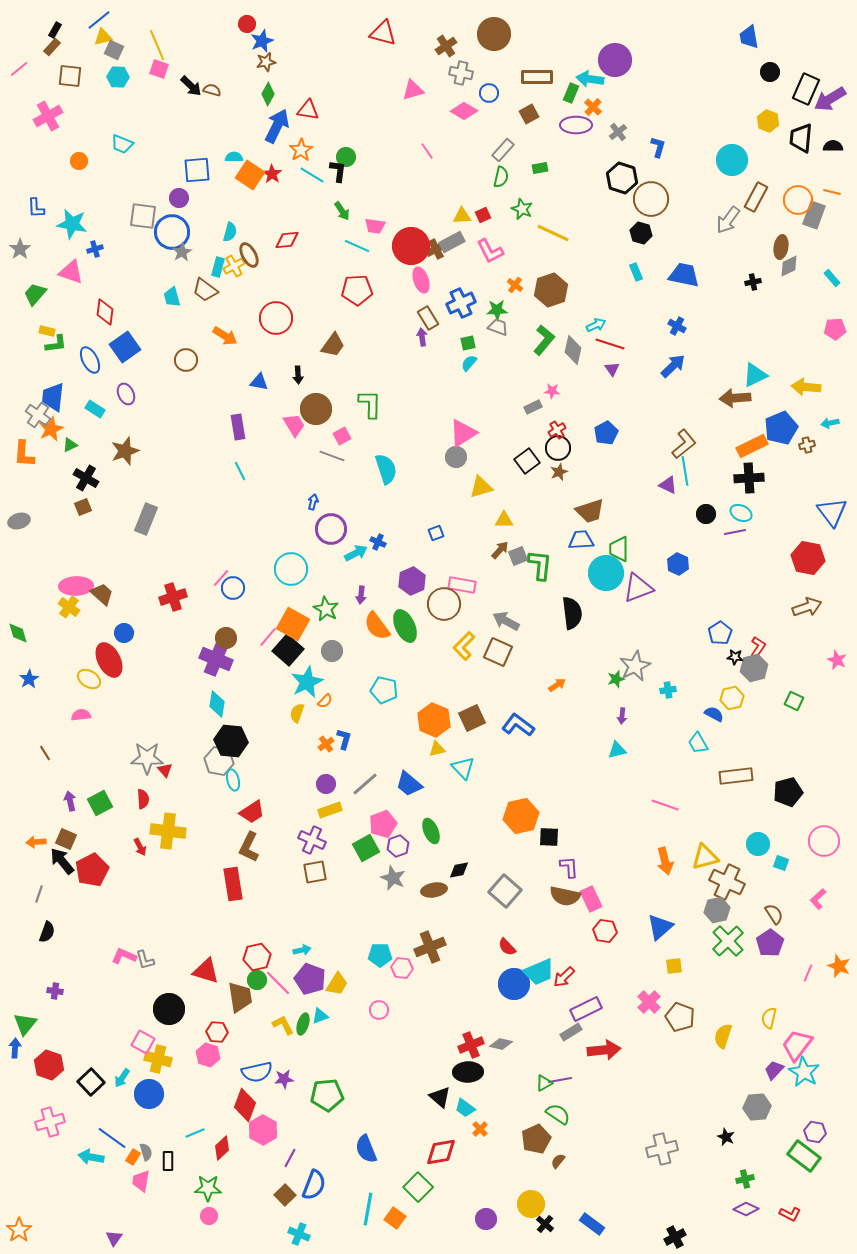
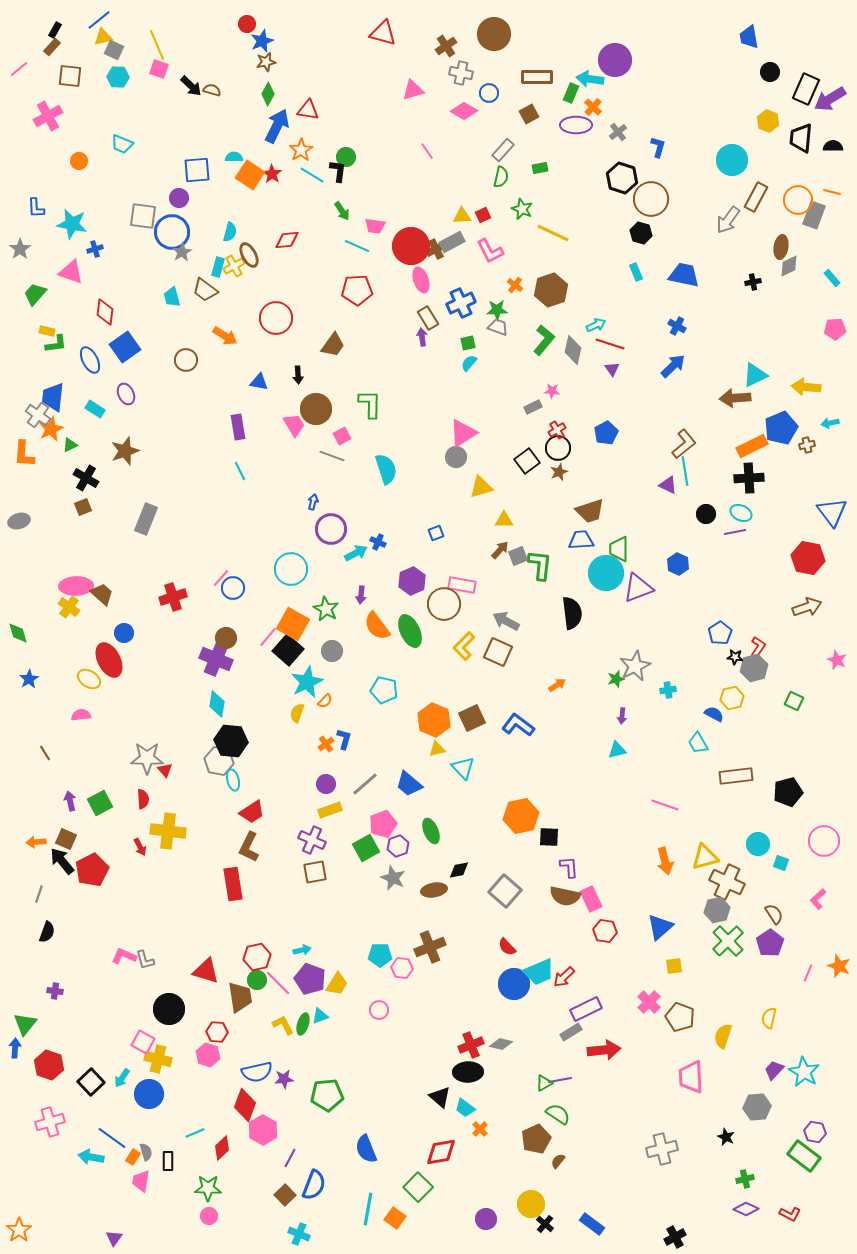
green ellipse at (405, 626): moved 5 px right, 5 px down
pink trapezoid at (797, 1045): moved 106 px left, 32 px down; rotated 40 degrees counterclockwise
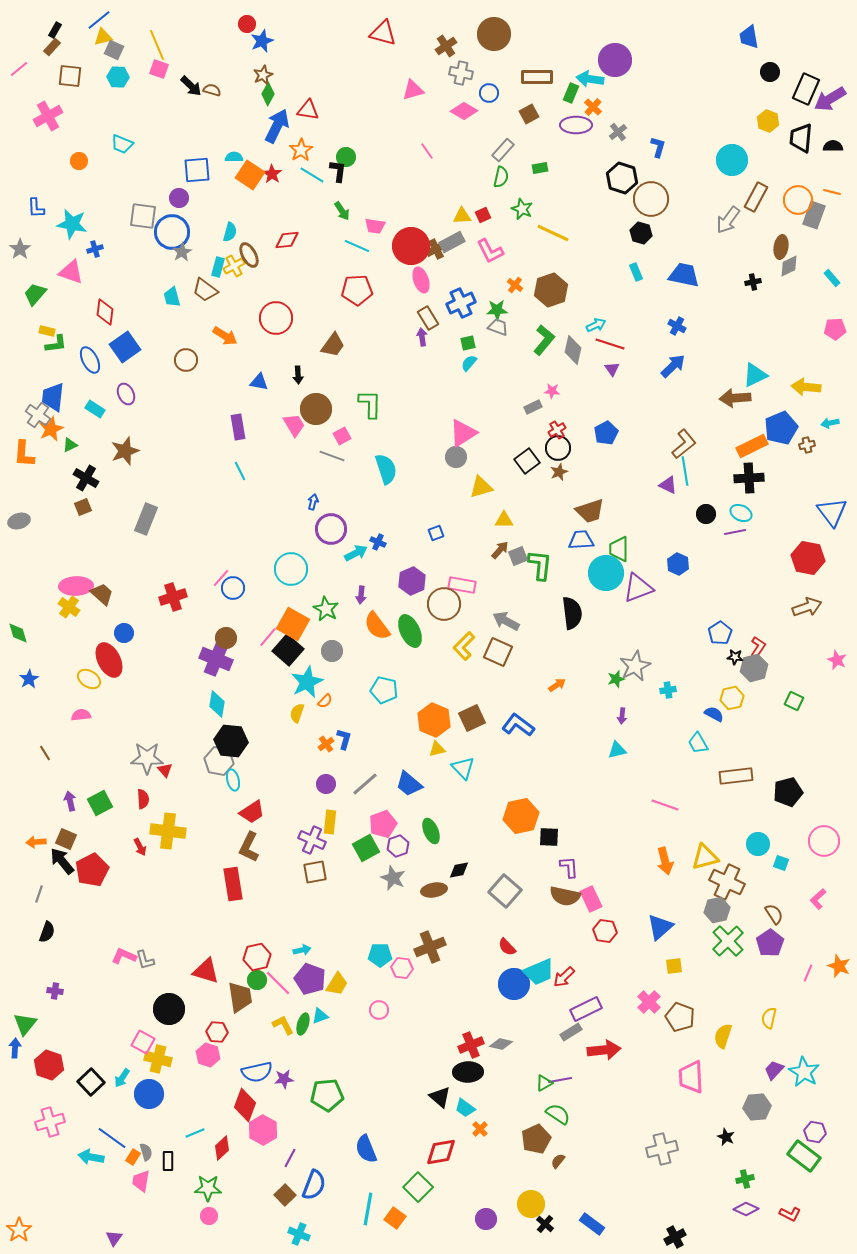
brown star at (266, 62): moved 3 px left, 13 px down; rotated 12 degrees counterclockwise
yellow rectangle at (330, 810): moved 12 px down; rotated 65 degrees counterclockwise
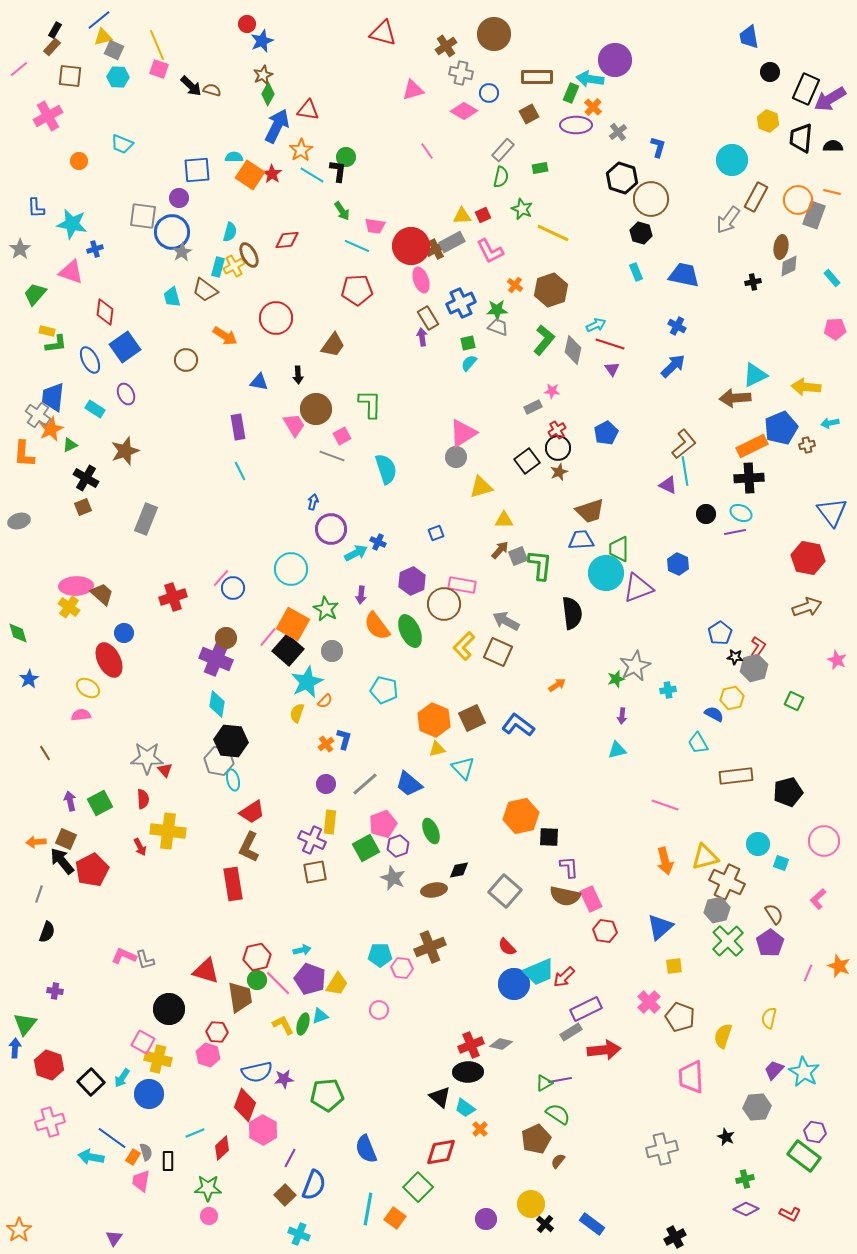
yellow ellipse at (89, 679): moved 1 px left, 9 px down
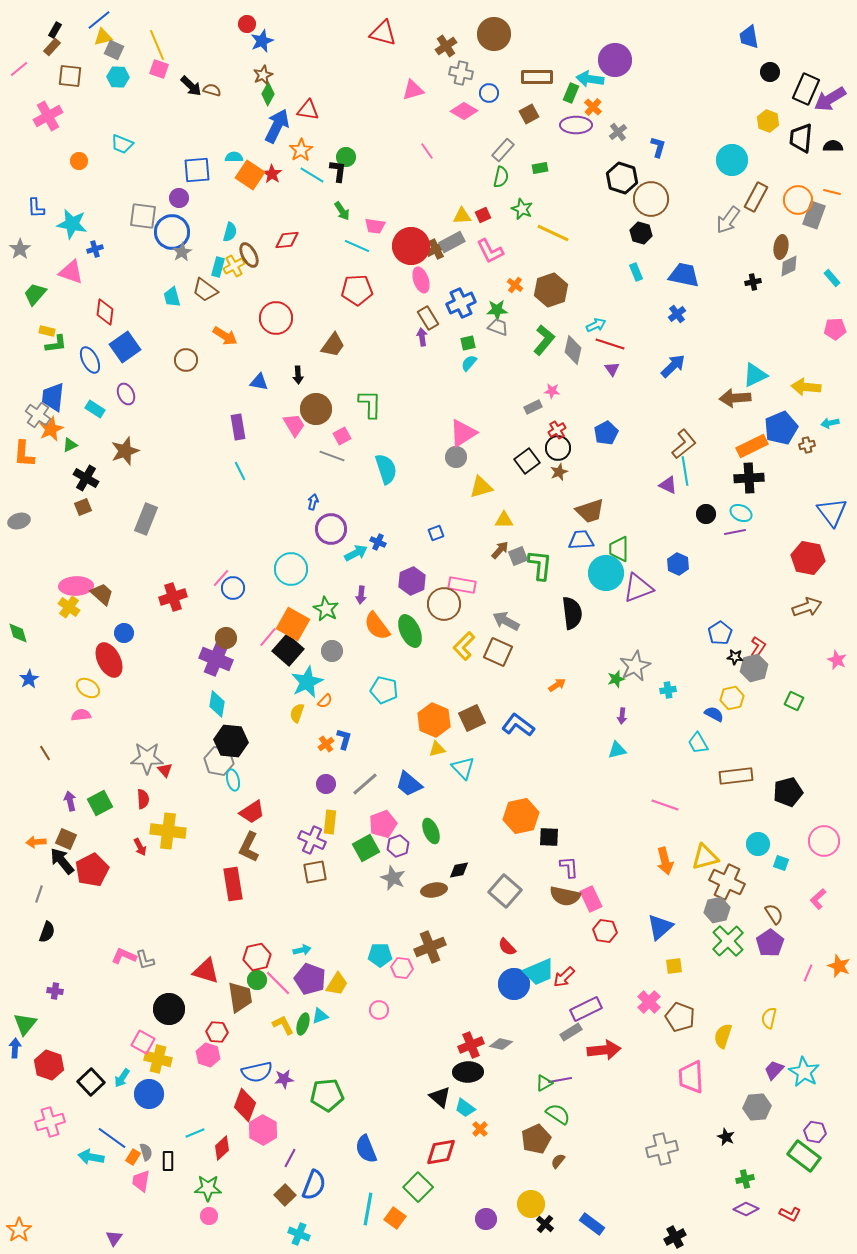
blue cross at (677, 326): moved 12 px up; rotated 24 degrees clockwise
